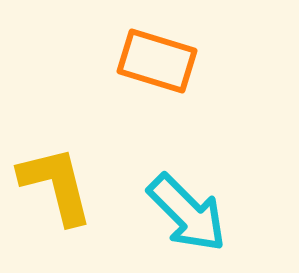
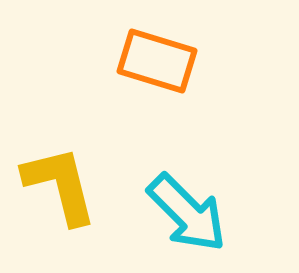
yellow L-shape: moved 4 px right
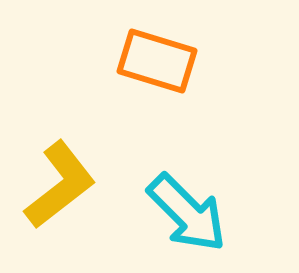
yellow L-shape: rotated 66 degrees clockwise
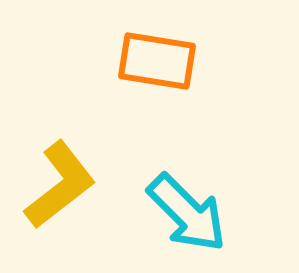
orange rectangle: rotated 8 degrees counterclockwise
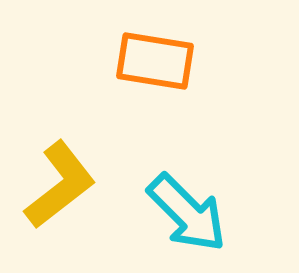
orange rectangle: moved 2 px left
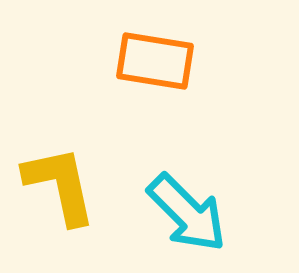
yellow L-shape: rotated 64 degrees counterclockwise
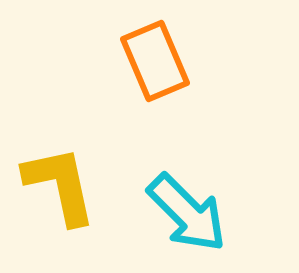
orange rectangle: rotated 58 degrees clockwise
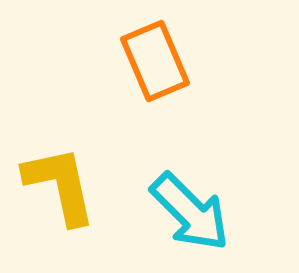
cyan arrow: moved 3 px right, 1 px up
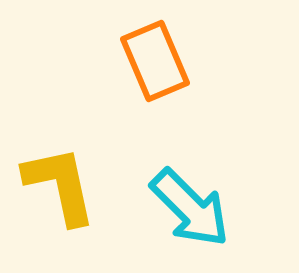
cyan arrow: moved 4 px up
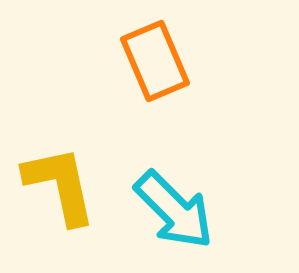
cyan arrow: moved 16 px left, 2 px down
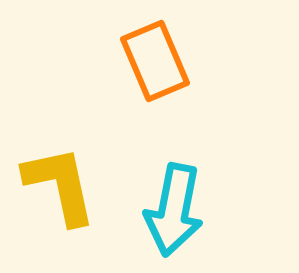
cyan arrow: rotated 56 degrees clockwise
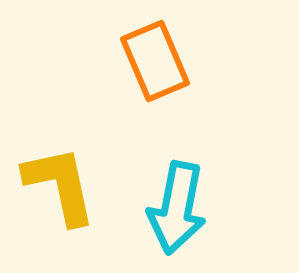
cyan arrow: moved 3 px right, 2 px up
